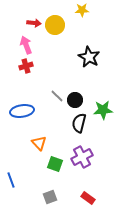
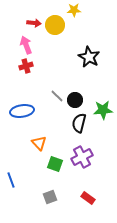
yellow star: moved 8 px left
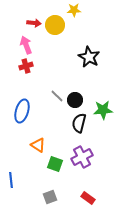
blue ellipse: rotated 65 degrees counterclockwise
orange triangle: moved 1 px left, 2 px down; rotated 14 degrees counterclockwise
blue line: rotated 14 degrees clockwise
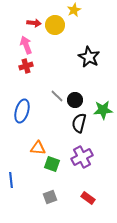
yellow star: rotated 24 degrees counterclockwise
orange triangle: moved 3 px down; rotated 28 degrees counterclockwise
green square: moved 3 px left
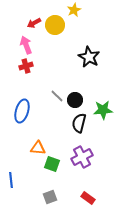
red arrow: rotated 144 degrees clockwise
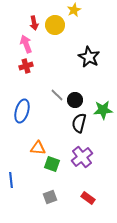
red arrow: rotated 72 degrees counterclockwise
pink arrow: moved 1 px up
gray line: moved 1 px up
purple cross: rotated 10 degrees counterclockwise
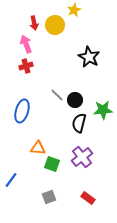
blue line: rotated 42 degrees clockwise
gray square: moved 1 px left
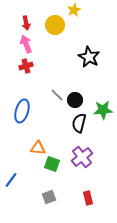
red arrow: moved 8 px left
red rectangle: rotated 40 degrees clockwise
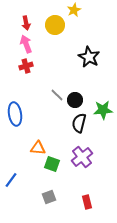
blue ellipse: moved 7 px left, 3 px down; rotated 25 degrees counterclockwise
red rectangle: moved 1 px left, 4 px down
